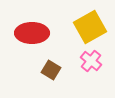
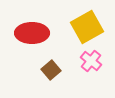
yellow square: moved 3 px left
brown square: rotated 18 degrees clockwise
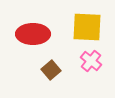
yellow square: rotated 32 degrees clockwise
red ellipse: moved 1 px right, 1 px down
